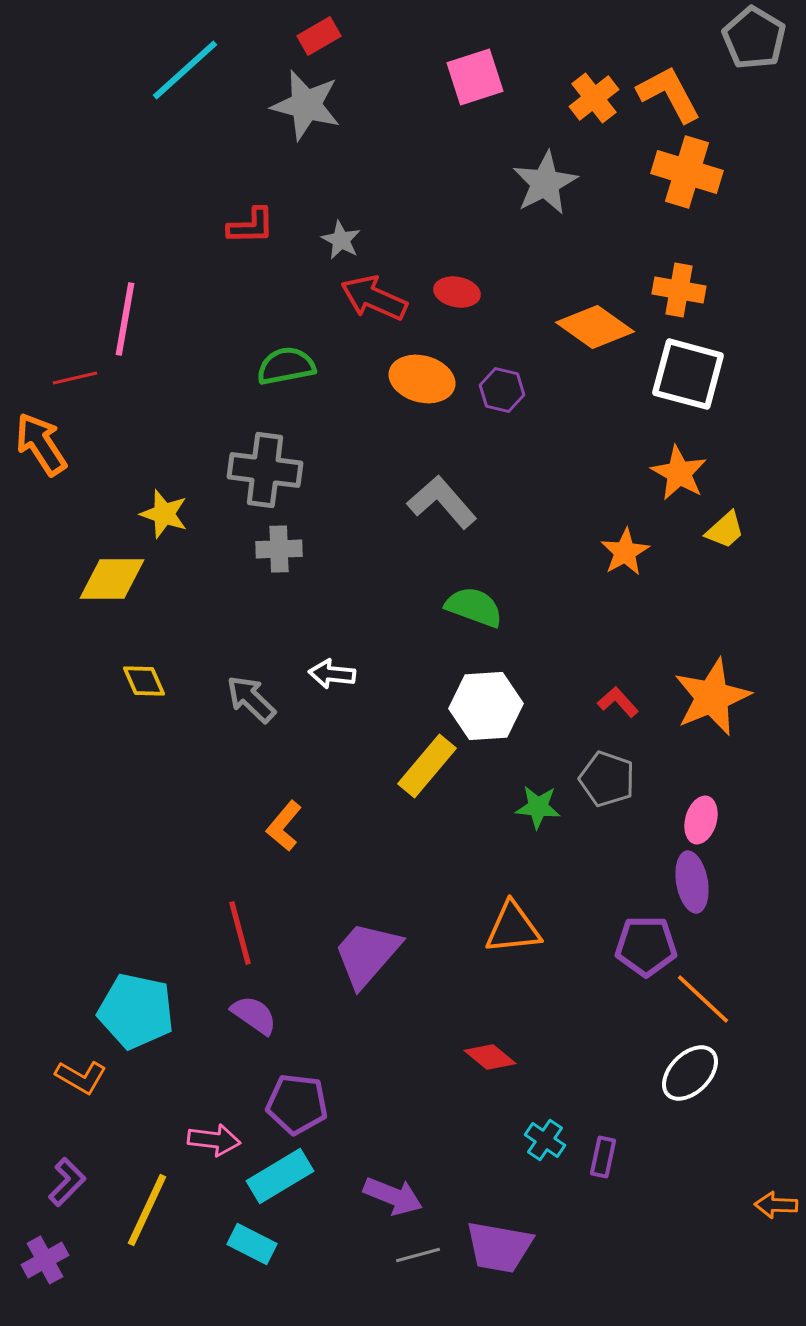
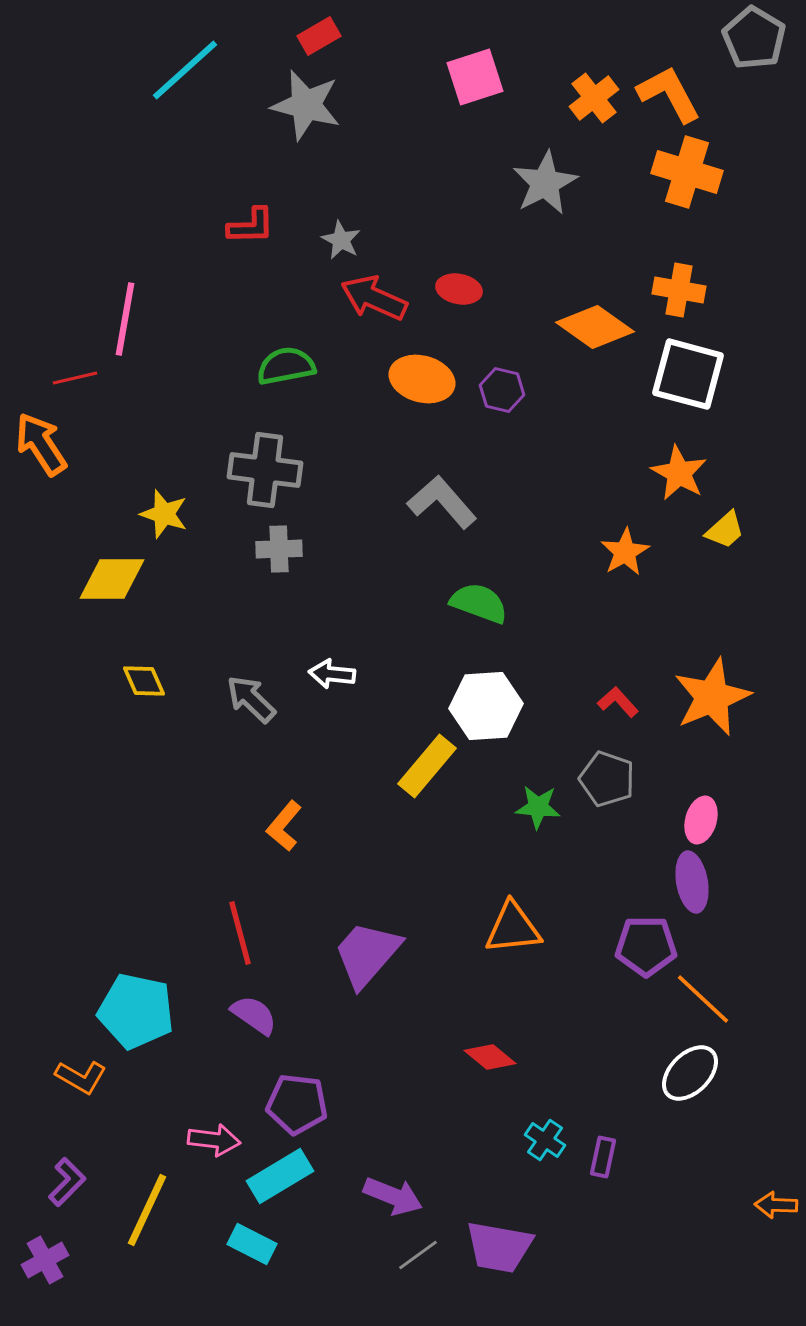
red ellipse at (457, 292): moved 2 px right, 3 px up
green semicircle at (474, 607): moved 5 px right, 4 px up
gray line at (418, 1255): rotated 21 degrees counterclockwise
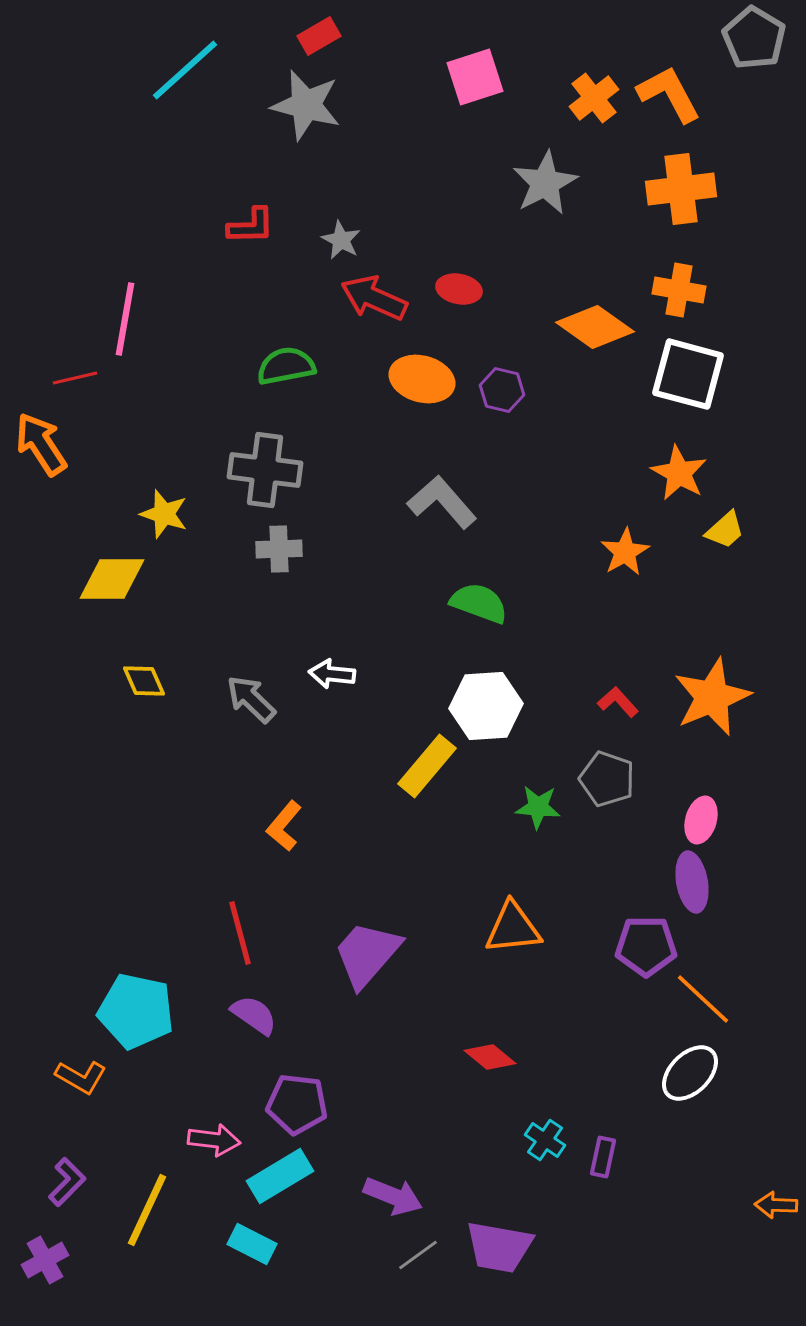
orange cross at (687, 172): moved 6 px left, 17 px down; rotated 24 degrees counterclockwise
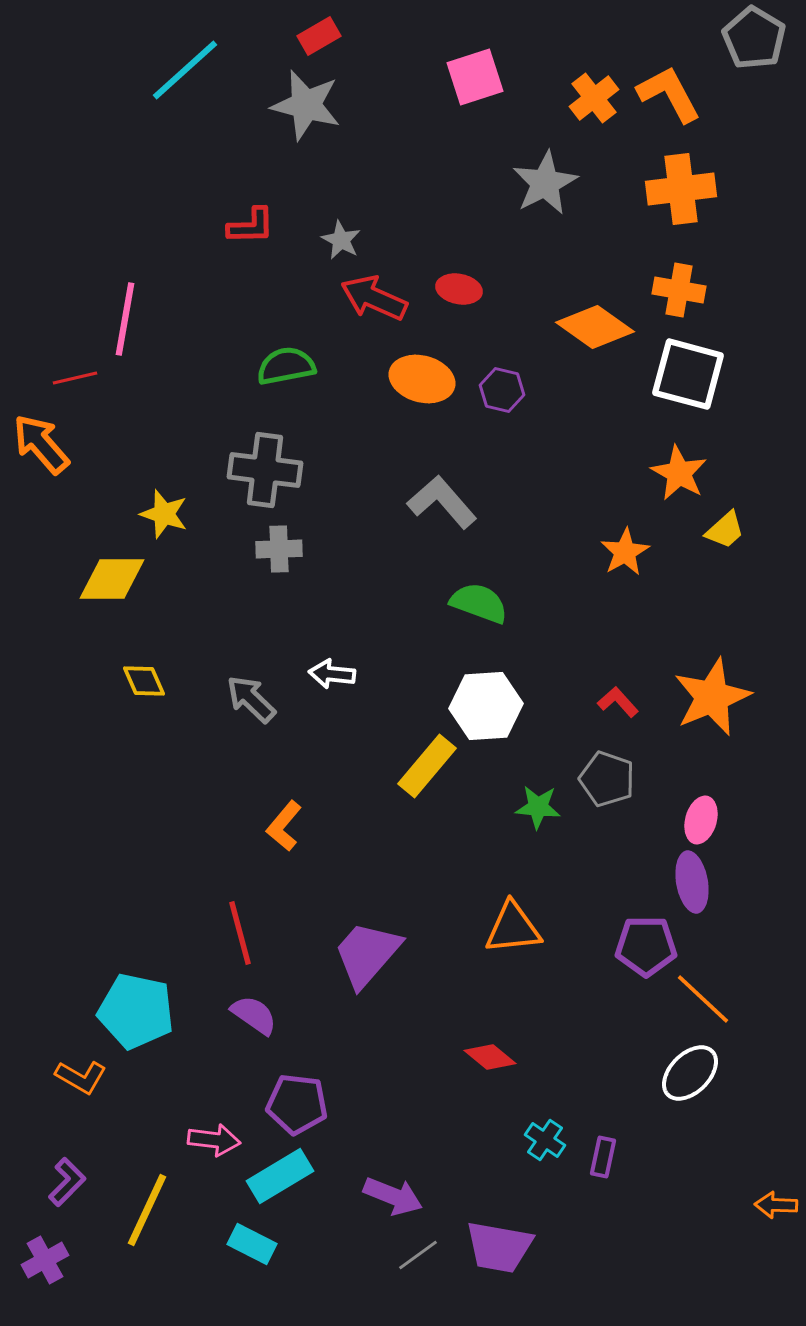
orange arrow at (41, 444): rotated 8 degrees counterclockwise
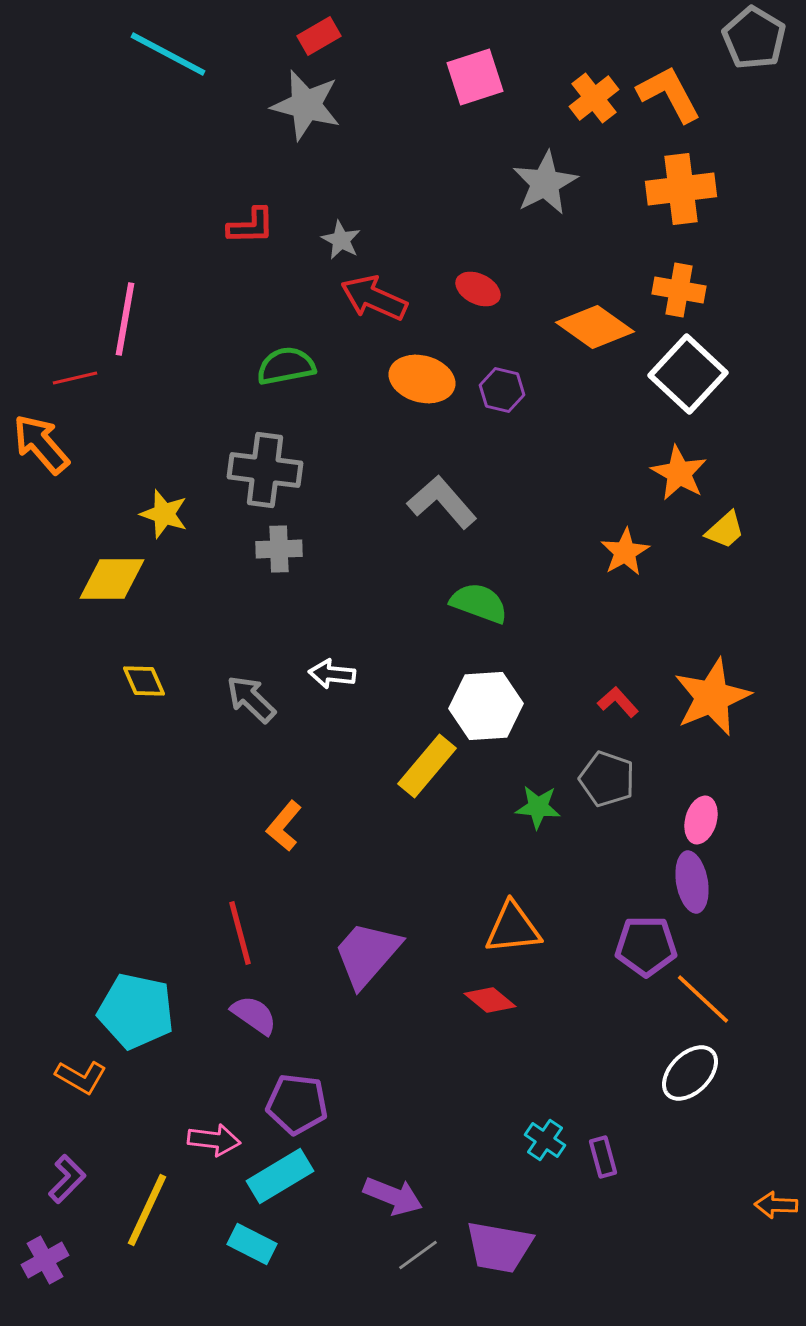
cyan line at (185, 70): moved 17 px left, 16 px up; rotated 70 degrees clockwise
red ellipse at (459, 289): moved 19 px right; rotated 15 degrees clockwise
white square at (688, 374): rotated 28 degrees clockwise
red diamond at (490, 1057): moved 57 px up
purple rectangle at (603, 1157): rotated 27 degrees counterclockwise
purple L-shape at (67, 1182): moved 3 px up
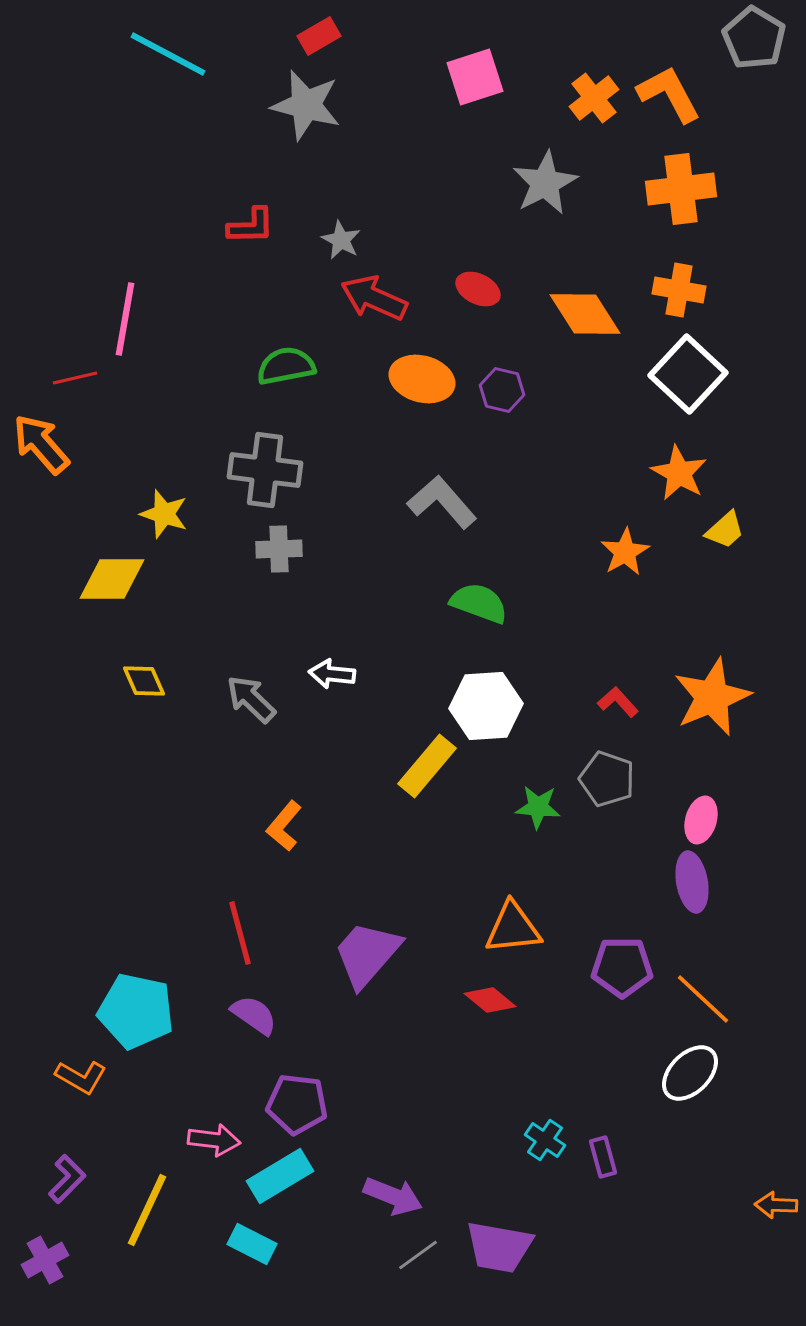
orange diamond at (595, 327): moved 10 px left, 13 px up; rotated 22 degrees clockwise
purple pentagon at (646, 946): moved 24 px left, 21 px down
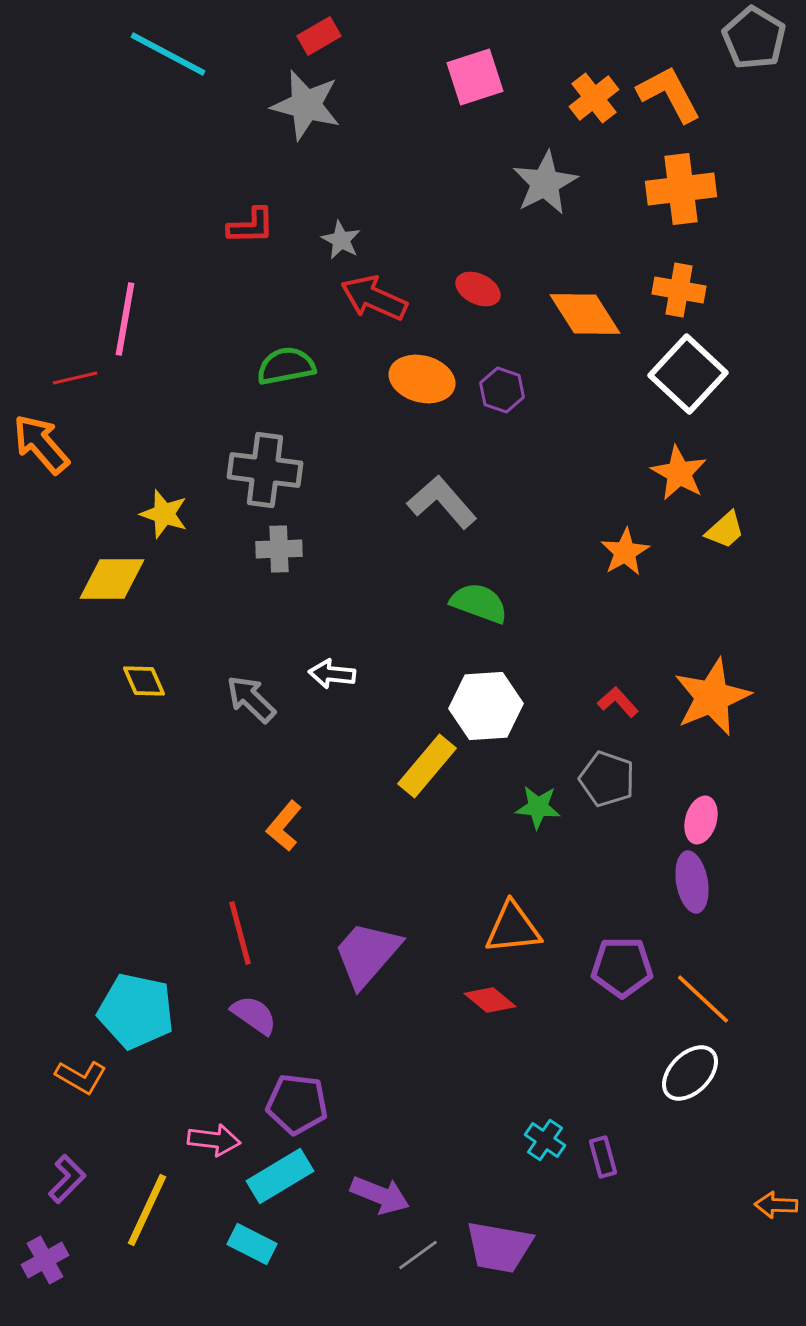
purple hexagon at (502, 390): rotated 6 degrees clockwise
purple arrow at (393, 1196): moved 13 px left, 1 px up
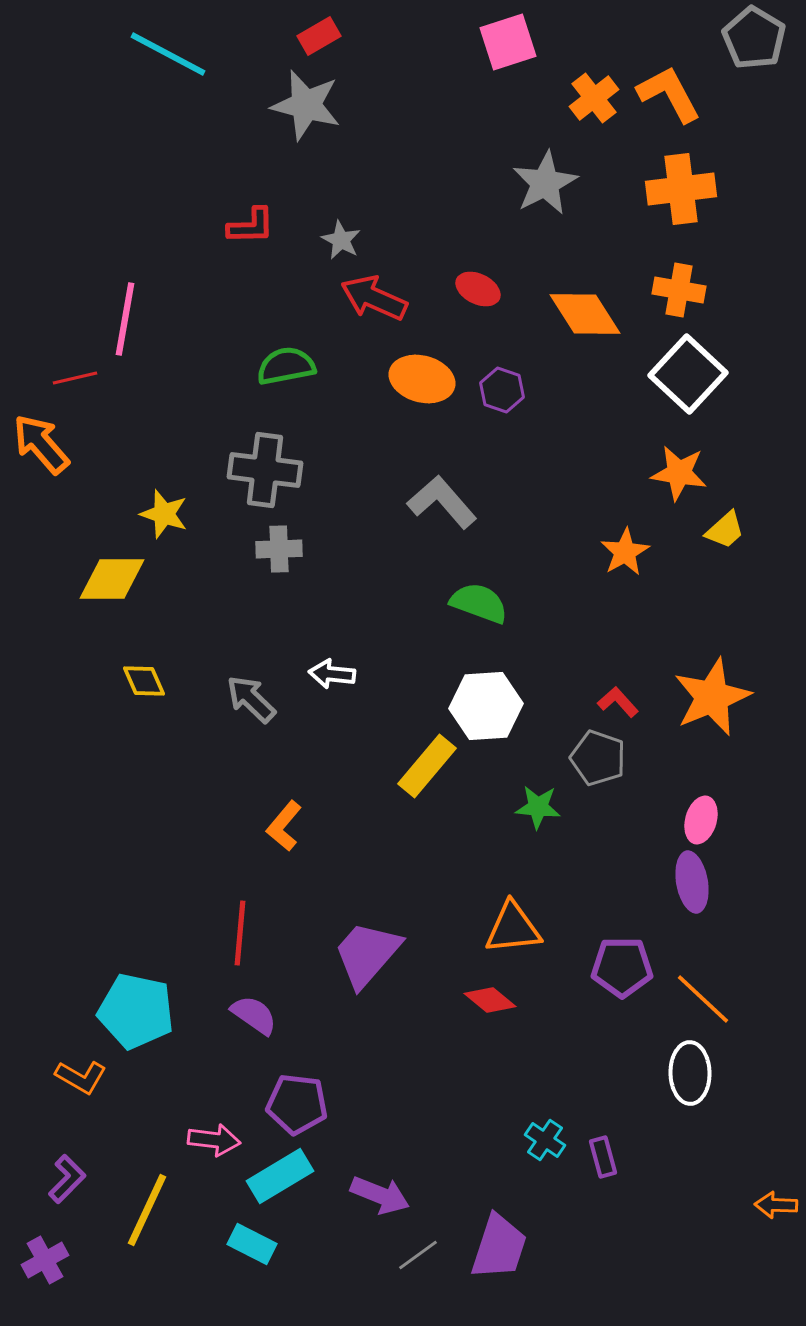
pink square at (475, 77): moved 33 px right, 35 px up
orange star at (679, 473): rotated 20 degrees counterclockwise
gray pentagon at (607, 779): moved 9 px left, 21 px up
red line at (240, 933): rotated 20 degrees clockwise
white ellipse at (690, 1073): rotated 46 degrees counterclockwise
purple trapezoid at (499, 1247): rotated 82 degrees counterclockwise
